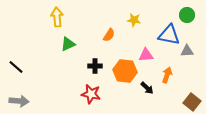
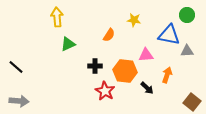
red star: moved 14 px right, 3 px up; rotated 18 degrees clockwise
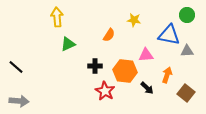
brown square: moved 6 px left, 9 px up
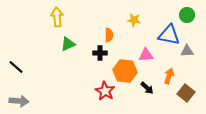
orange semicircle: rotated 32 degrees counterclockwise
black cross: moved 5 px right, 13 px up
orange arrow: moved 2 px right, 1 px down
